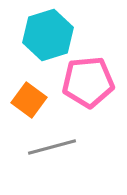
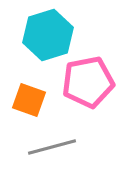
pink pentagon: rotated 6 degrees counterclockwise
orange square: rotated 16 degrees counterclockwise
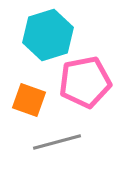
pink pentagon: moved 3 px left
gray line: moved 5 px right, 5 px up
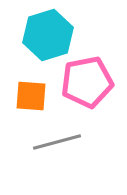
pink pentagon: moved 2 px right
orange square: moved 2 px right, 4 px up; rotated 16 degrees counterclockwise
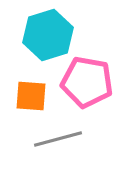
pink pentagon: rotated 21 degrees clockwise
gray line: moved 1 px right, 3 px up
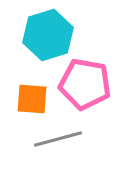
pink pentagon: moved 2 px left, 2 px down
orange square: moved 1 px right, 3 px down
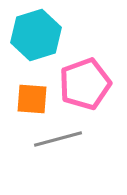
cyan hexagon: moved 12 px left
pink pentagon: rotated 30 degrees counterclockwise
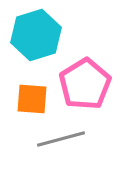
pink pentagon: rotated 12 degrees counterclockwise
gray line: moved 3 px right
